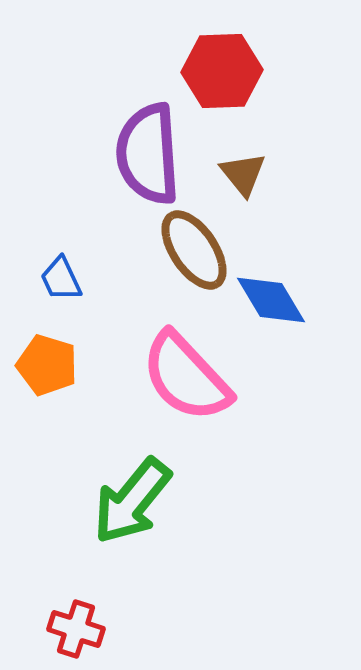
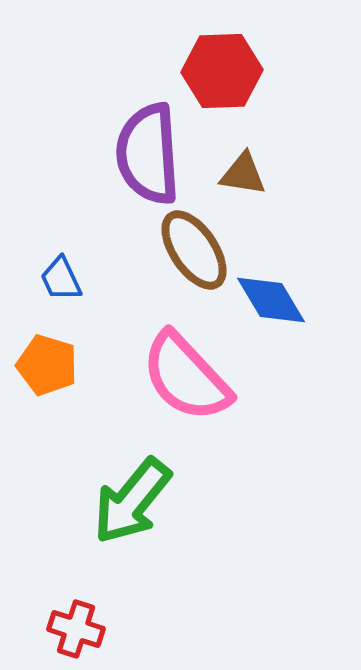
brown triangle: rotated 42 degrees counterclockwise
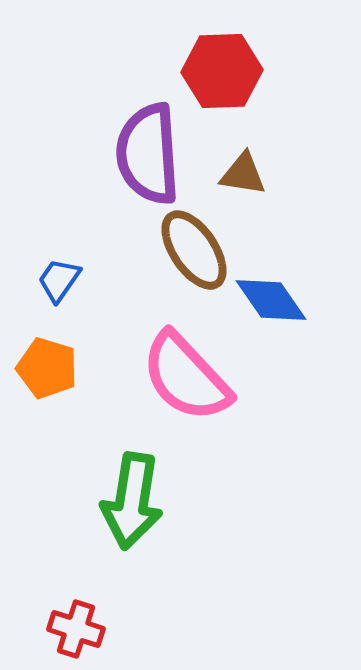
blue trapezoid: moved 2 px left, 1 px down; rotated 60 degrees clockwise
blue diamond: rotated 4 degrees counterclockwise
orange pentagon: moved 3 px down
green arrow: rotated 30 degrees counterclockwise
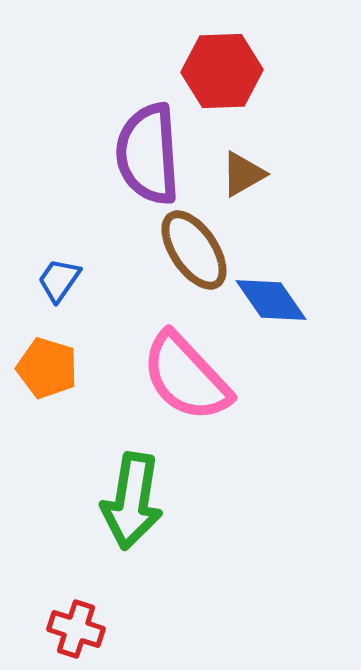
brown triangle: rotated 39 degrees counterclockwise
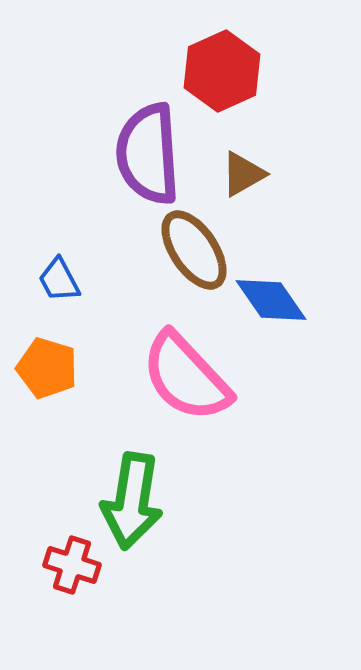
red hexagon: rotated 22 degrees counterclockwise
blue trapezoid: rotated 63 degrees counterclockwise
red cross: moved 4 px left, 64 px up
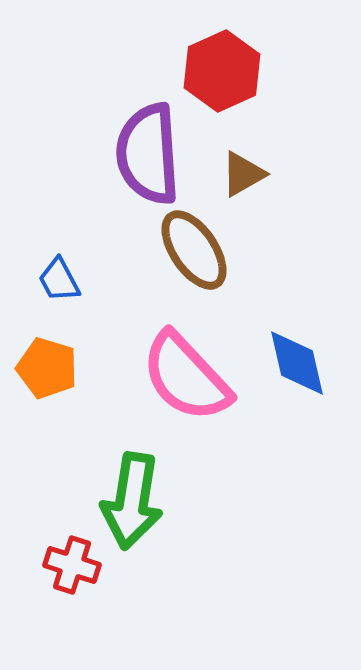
blue diamond: moved 26 px right, 63 px down; rotated 22 degrees clockwise
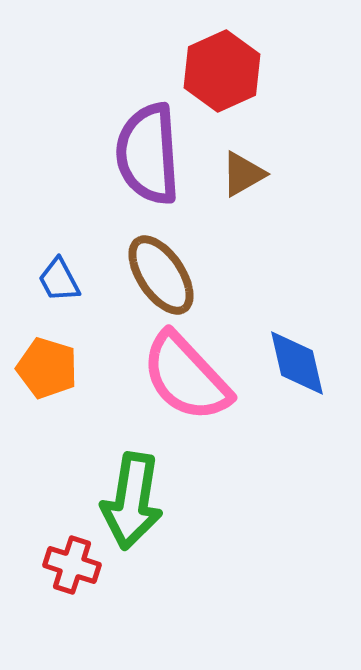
brown ellipse: moved 33 px left, 25 px down
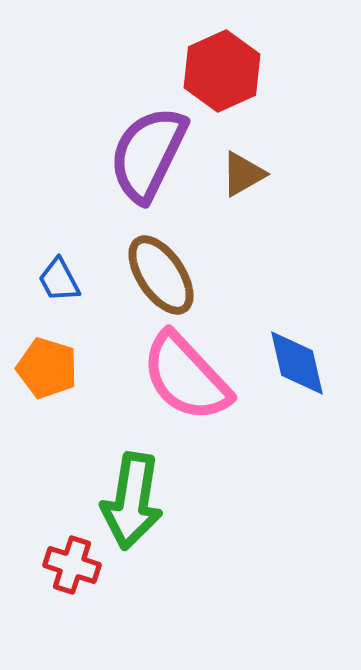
purple semicircle: rotated 30 degrees clockwise
